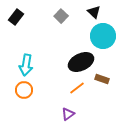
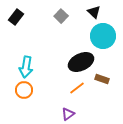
cyan arrow: moved 2 px down
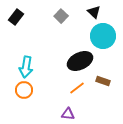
black ellipse: moved 1 px left, 1 px up
brown rectangle: moved 1 px right, 2 px down
purple triangle: rotated 40 degrees clockwise
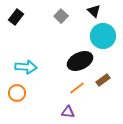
black triangle: moved 1 px up
cyan arrow: rotated 95 degrees counterclockwise
brown rectangle: moved 1 px up; rotated 56 degrees counterclockwise
orange circle: moved 7 px left, 3 px down
purple triangle: moved 2 px up
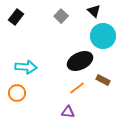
brown rectangle: rotated 64 degrees clockwise
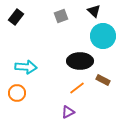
gray square: rotated 24 degrees clockwise
black ellipse: rotated 25 degrees clockwise
purple triangle: rotated 32 degrees counterclockwise
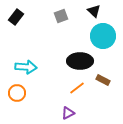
purple triangle: moved 1 px down
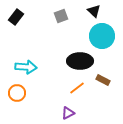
cyan circle: moved 1 px left
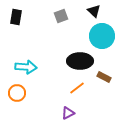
black rectangle: rotated 28 degrees counterclockwise
brown rectangle: moved 1 px right, 3 px up
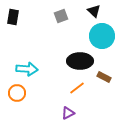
black rectangle: moved 3 px left
cyan arrow: moved 1 px right, 2 px down
